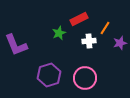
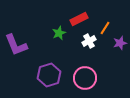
white cross: rotated 24 degrees counterclockwise
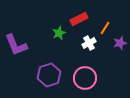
white cross: moved 2 px down
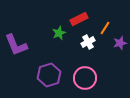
white cross: moved 1 px left, 1 px up
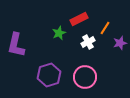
purple L-shape: rotated 35 degrees clockwise
pink circle: moved 1 px up
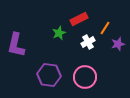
purple star: moved 2 px left, 1 px down
purple hexagon: rotated 25 degrees clockwise
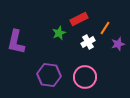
purple L-shape: moved 3 px up
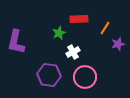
red rectangle: rotated 24 degrees clockwise
white cross: moved 15 px left, 10 px down
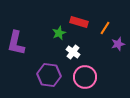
red rectangle: moved 3 px down; rotated 18 degrees clockwise
purple L-shape: moved 1 px down
white cross: rotated 24 degrees counterclockwise
